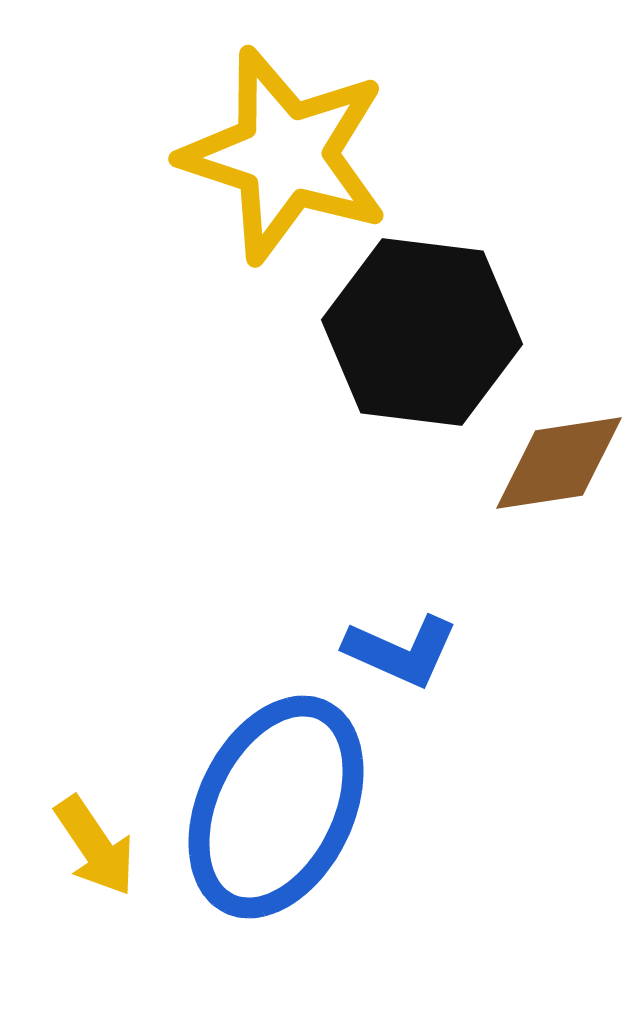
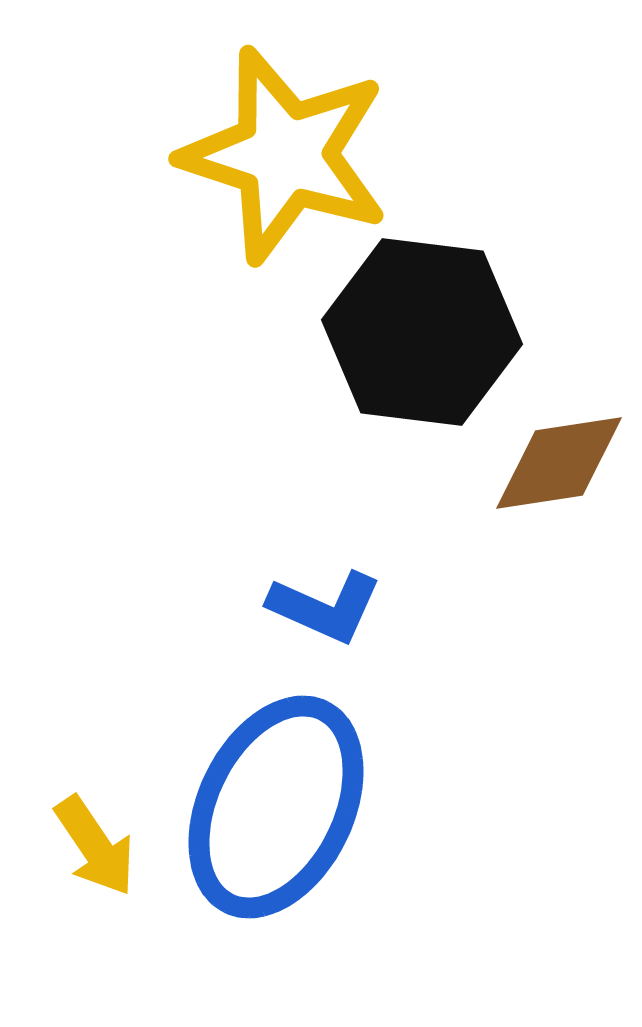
blue L-shape: moved 76 px left, 44 px up
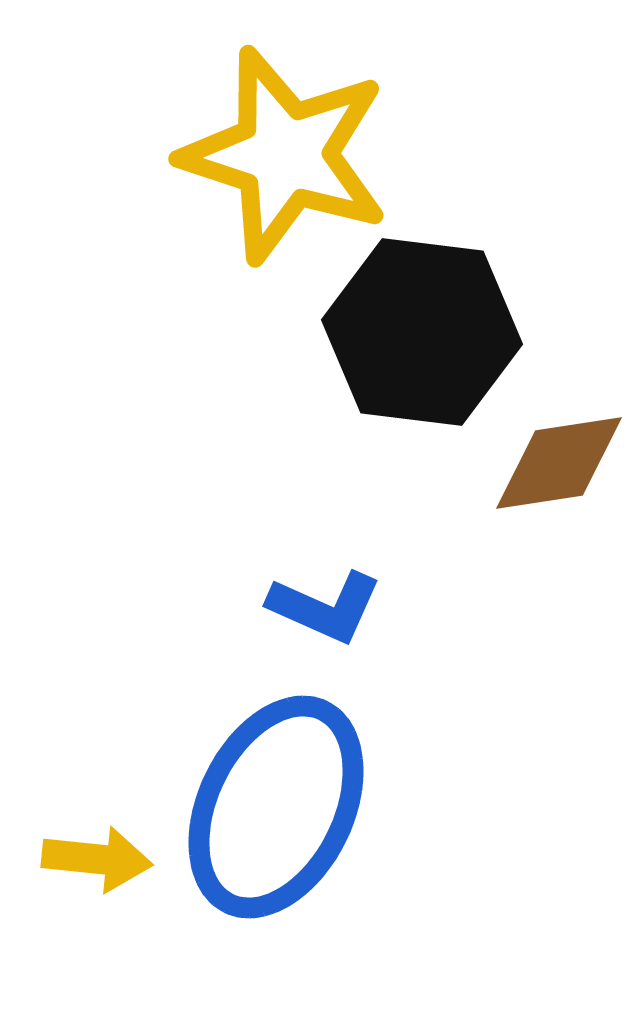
yellow arrow: moved 2 px right, 13 px down; rotated 50 degrees counterclockwise
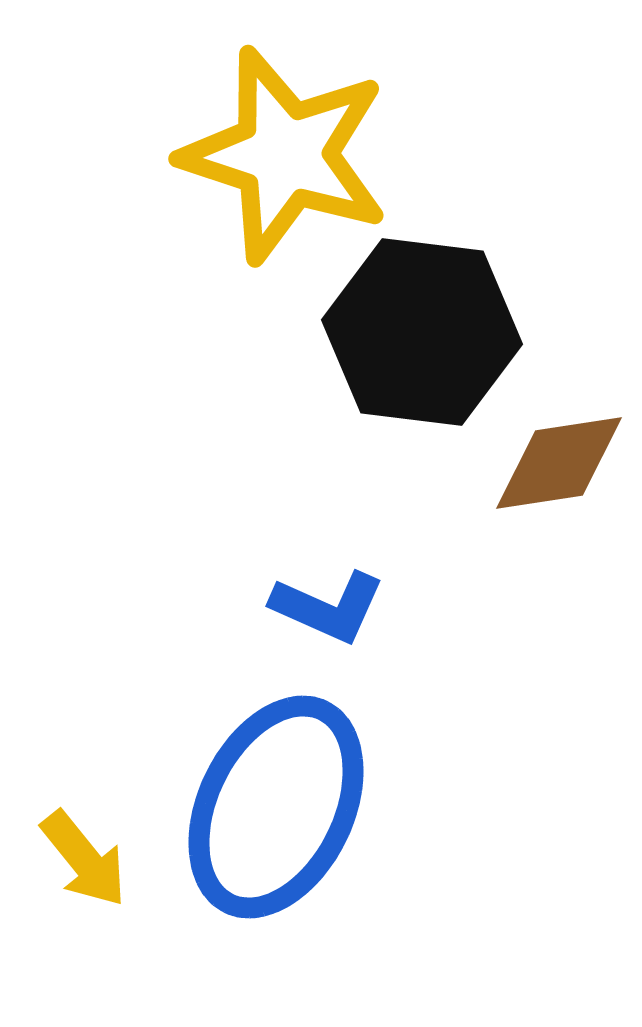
blue L-shape: moved 3 px right
yellow arrow: moved 13 px left; rotated 45 degrees clockwise
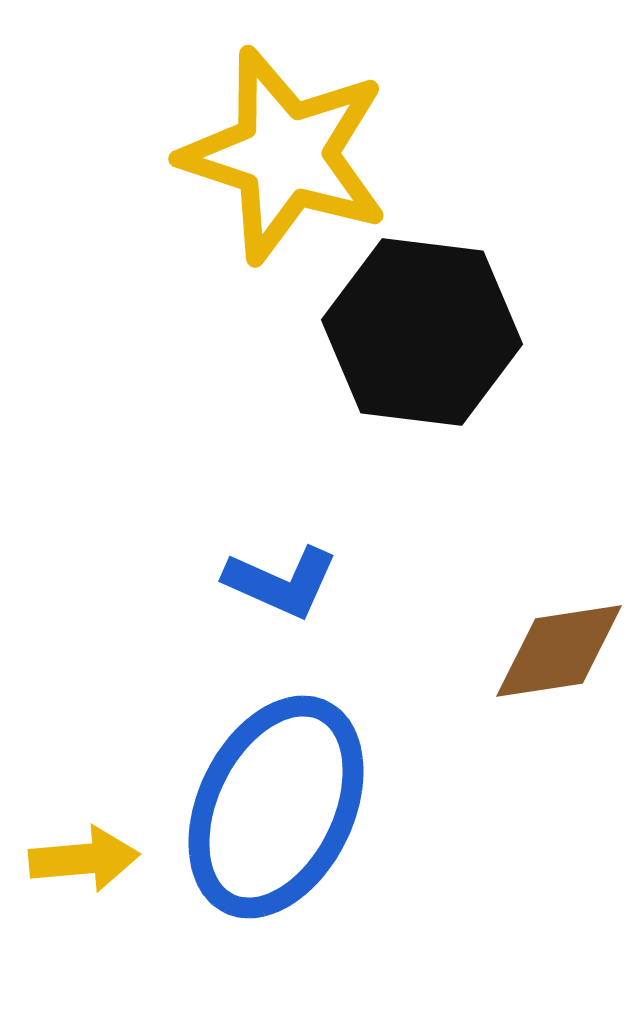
brown diamond: moved 188 px down
blue L-shape: moved 47 px left, 25 px up
yellow arrow: rotated 56 degrees counterclockwise
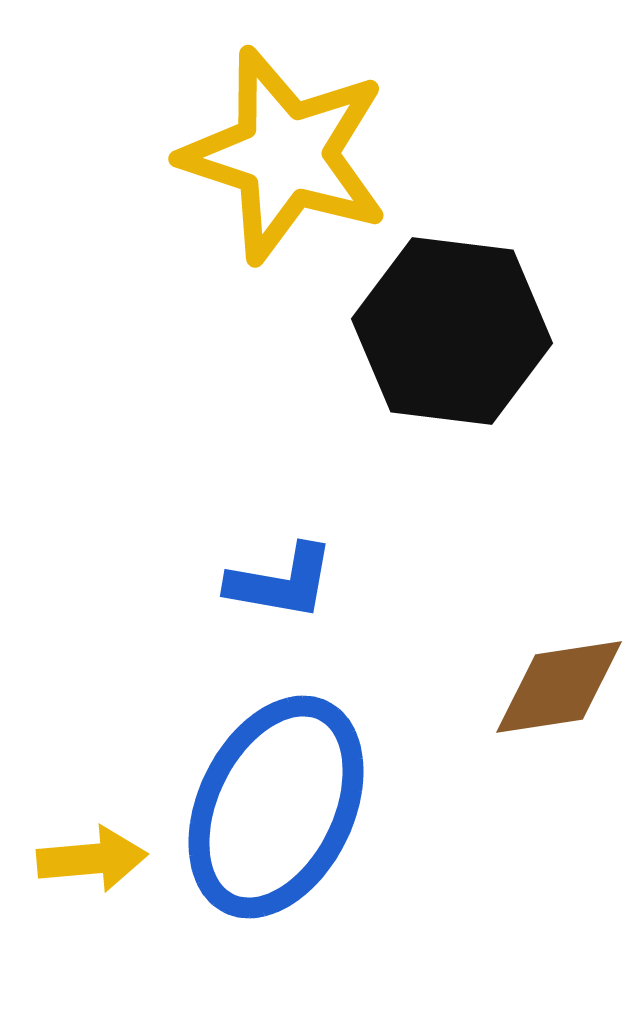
black hexagon: moved 30 px right, 1 px up
blue L-shape: rotated 14 degrees counterclockwise
brown diamond: moved 36 px down
yellow arrow: moved 8 px right
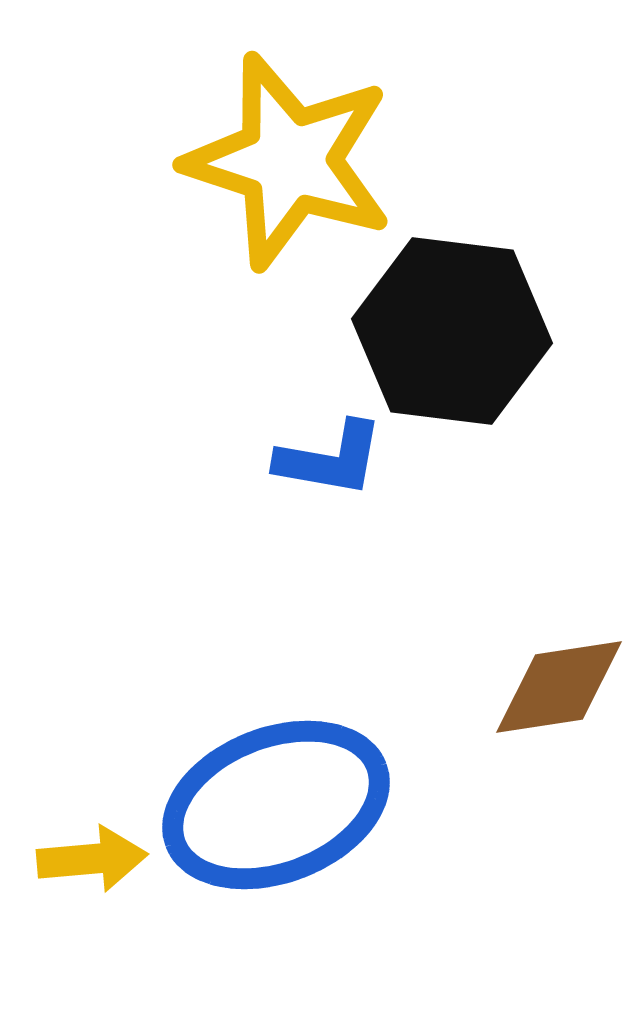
yellow star: moved 4 px right, 6 px down
blue L-shape: moved 49 px right, 123 px up
blue ellipse: moved 2 px up; rotated 43 degrees clockwise
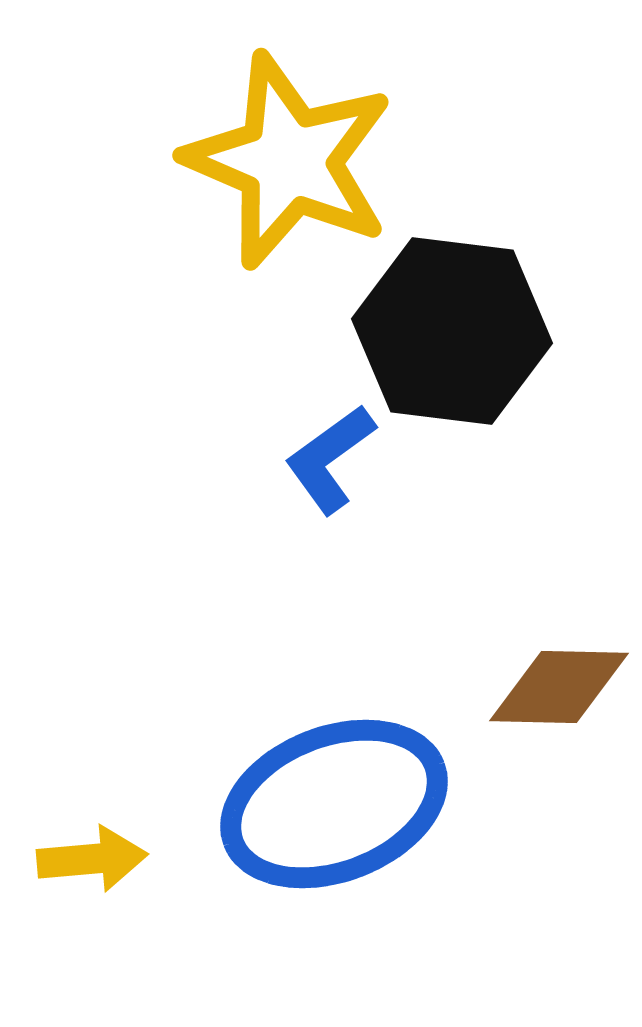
yellow star: rotated 5 degrees clockwise
blue L-shape: rotated 134 degrees clockwise
brown diamond: rotated 10 degrees clockwise
blue ellipse: moved 58 px right, 1 px up
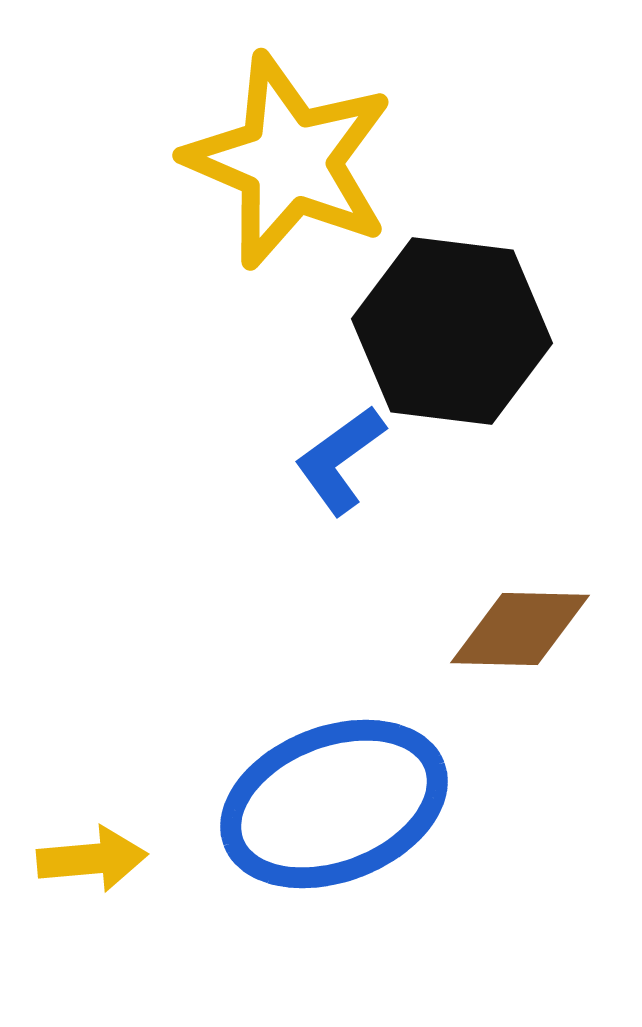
blue L-shape: moved 10 px right, 1 px down
brown diamond: moved 39 px left, 58 px up
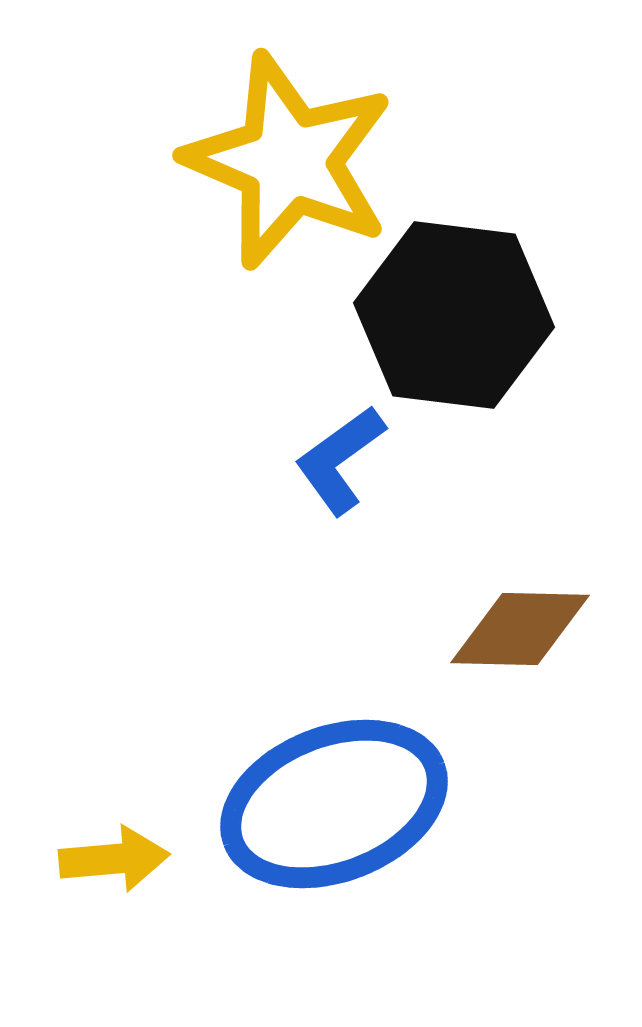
black hexagon: moved 2 px right, 16 px up
yellow arrow: moved 22 px right
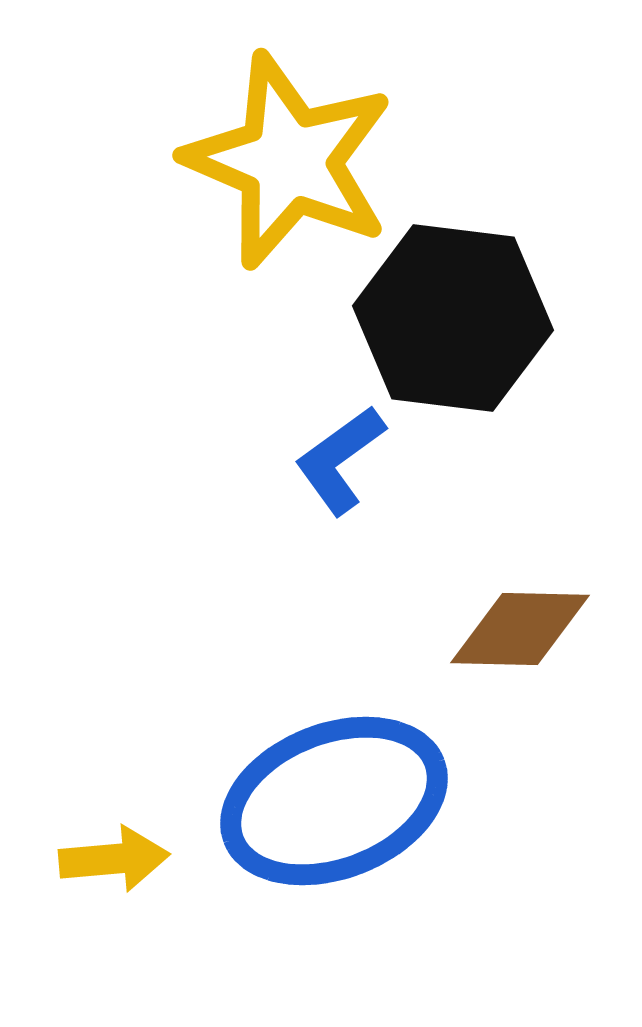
black hexagon: moved 1 px left, 3 px down
blue ellipse: moved 3 px up
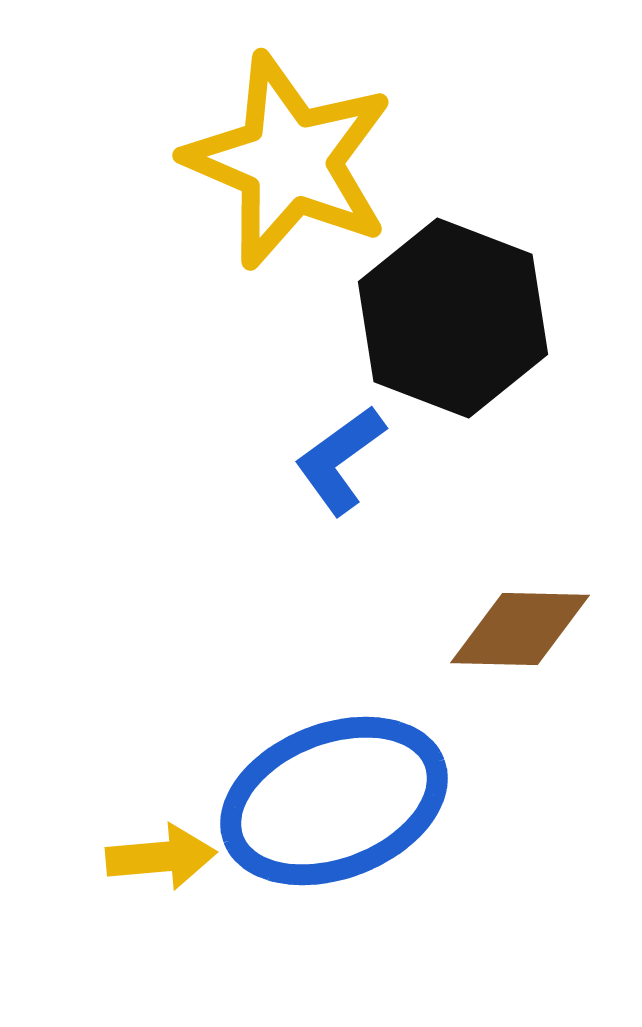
black hexagon: rotated 14 degrees clockwise
yellow arrow: moved 47 px right, 2 px up
